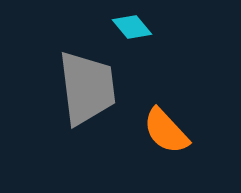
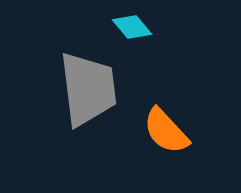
gray trapezoid: moved 1 px right, 1 px down
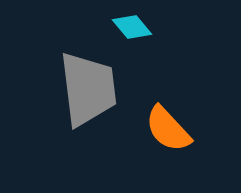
orange semicircle: moved 2 px right, 2 px up
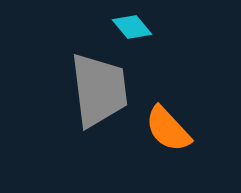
gray trapezoid: moved 11 px right, 1 px down
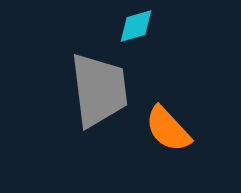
cyan diamond: moved 4 px right, 1 px up; rotated 66 degrees counterclockwise
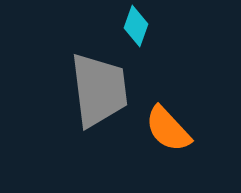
cyan diamond: rotated 54 degrees counterclockwise
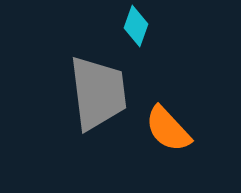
gray trapezoid: moved 1 px left, 3 px down
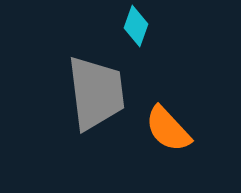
gray trapezoid: moved 2 px left
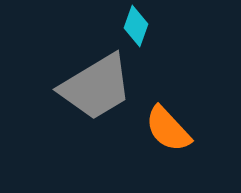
gray trapezoid: moved 6 px up; rotated 66 degrees clockwise
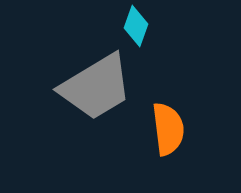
orange semicircle: rotated 144 degrees counterclockwise
